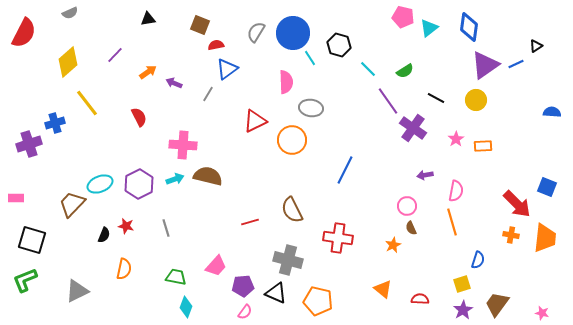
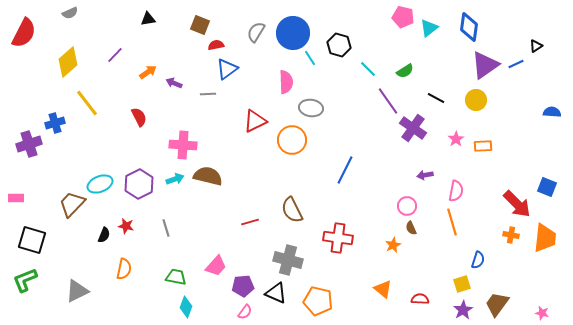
gray line at (208, 94): rotated 56 degrees clockwise
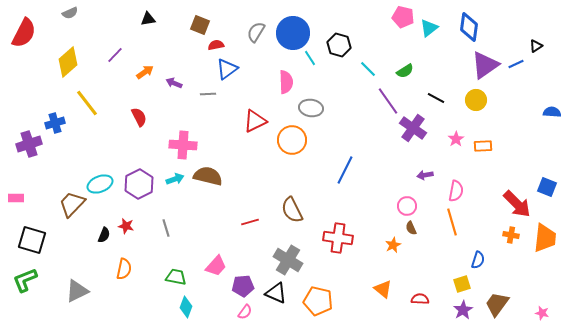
orange arrow at (148, 72): moved 3 px left
gray cross at (288, 260): rotated 16 degrees clockwise
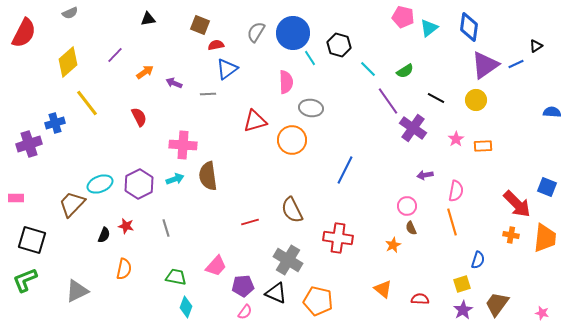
red triangle at (255, 121): rotated 10 degrees clockwise
brown semicircle at (208, 176): rotated 112 degrees counterclockwise
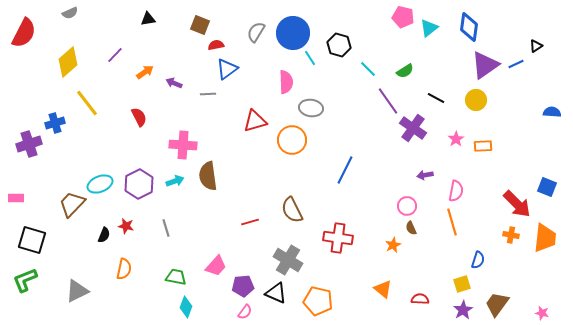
cyan arrow at (175, 179): moved 2 px down
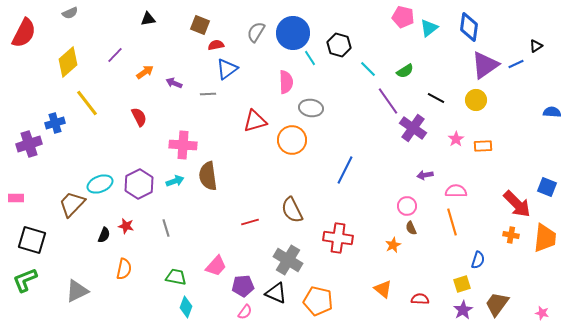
pink semicircle at (456, 191): rotated 100 degrees counterclockwise
